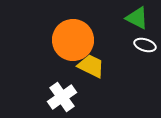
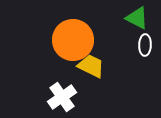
white ellipse: rotated 75 degrees clockwise
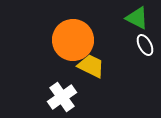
white ellipse: rotated 30 degrees counterclockwise
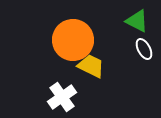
green triangle: moved 3 px down
white ellipse: moved 1 px left, 4 px down
